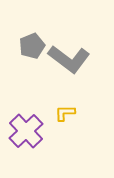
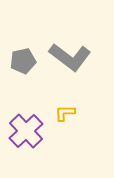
gray pentagon: moved 9 px left, 15 px down; rotated 10 degrees clockwise
gray L-shape: moved 1 px right, 2 px up
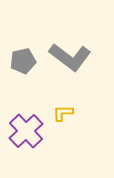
yellow L-shape: moved 2 px left
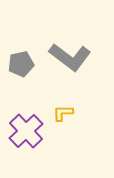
gray pentagon: moved 2 px left, 3 px down
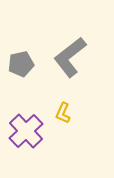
gray L-shape: rotated 105 degrees clockwise
yellow L-shape: rotated 65 degrees counterclockwise
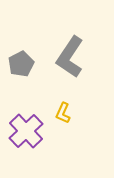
gray L-shape: rotated 18 degrees counterclockwise
gray pentagon: rotated 15 degrees counterclockwise
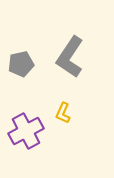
gray pentagon: rotated 15 degrees clockwise
purple cross: rotated 16 degrees clockwise
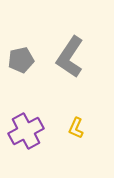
gray pentagon: moved 4 px up
yellow L-shape: moved 13 px right, 15 px down
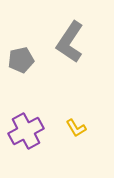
gray L-shape: moved 15 px up
yellow L-shape: rotated 55 degrees counterclockwise
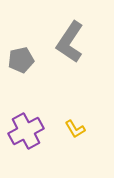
yellow L-shape: moved 1 px left, 1 px down
